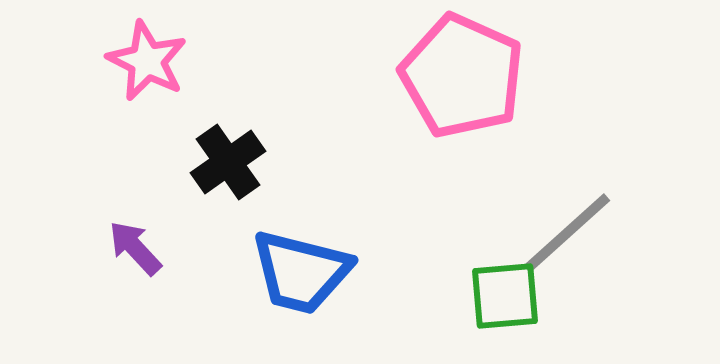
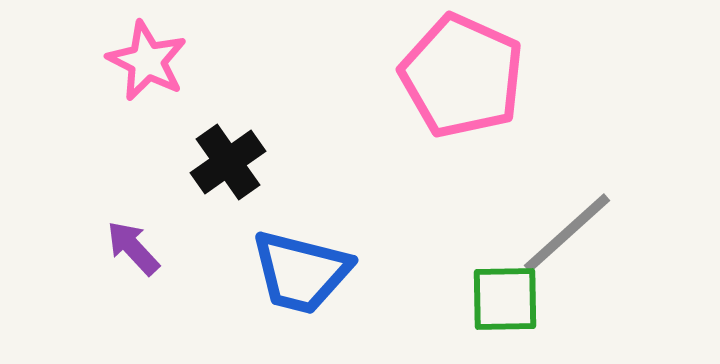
purple arrow: moved 2 px left
green square: moved 3 px down; rotated 4 degrees clockwise
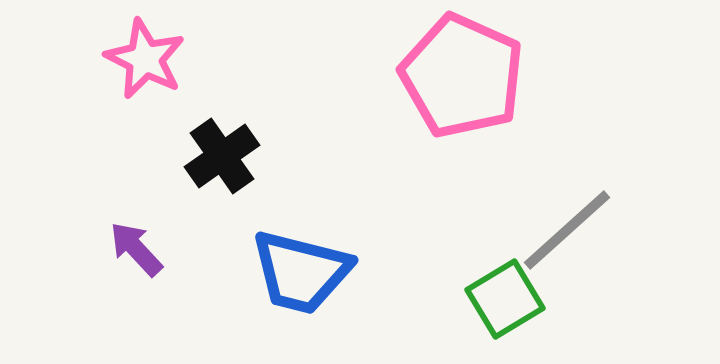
pink star: moved 2 px left, 2 px up
black cross: moved 6 px left, 6 px up
gray line: moved 3 px up
purple arrow: moved 3 px right, 1 px down
green square: rotated 30 degrees counterclockwise
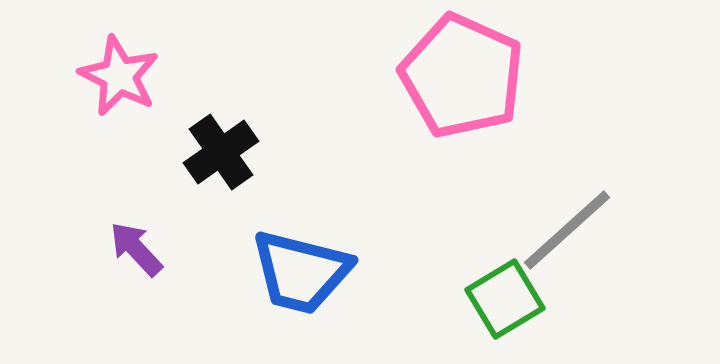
pink star: moved 26 px left, 17 px down
black cross: moved 1 px left, 4 px up
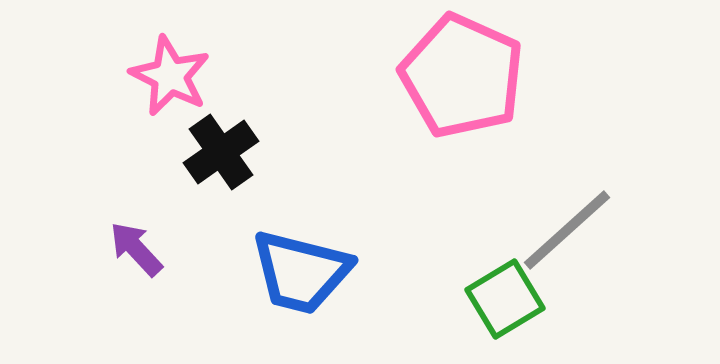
pink star: moved 51 px right
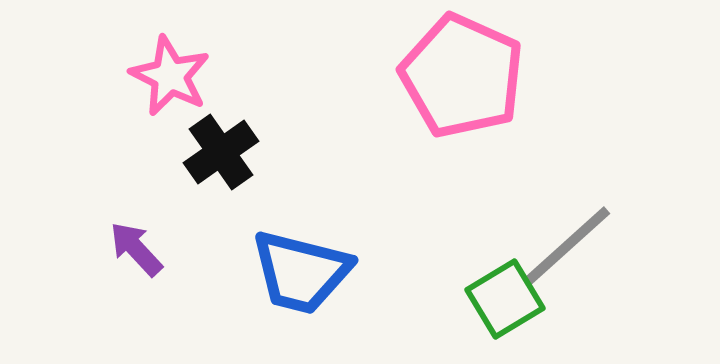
gray line: moved 16 px down
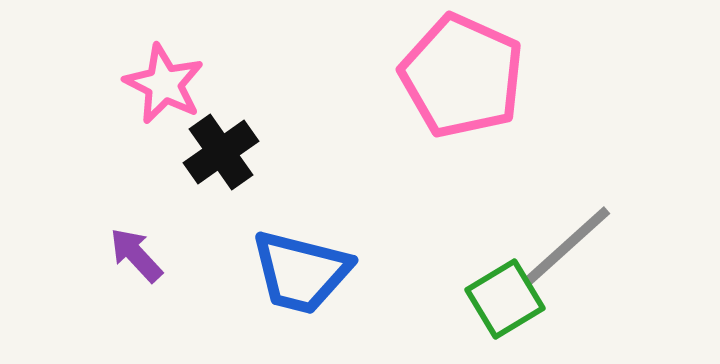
pink star: moved 6 px left, 8 px down
purple arrow: moved 6 px down
